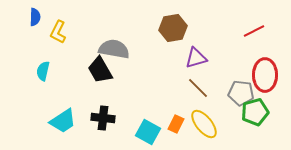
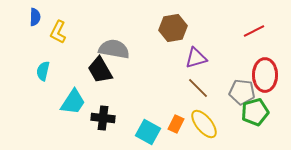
gray pentagon: moved 1 px right, 1 px up
cyan trapezoid: moved 10 px right, 19 px up; rotated 24 degrees counterclockwise
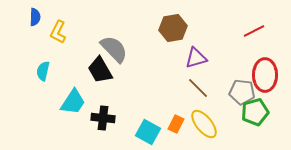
gray semicircle: rotated 36 degrees clockwise
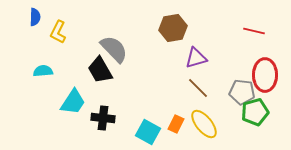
red line: rotated 40 degrees clockwise
cyan semicircle: rotated 72 degrees clockwise
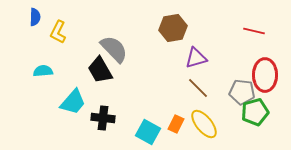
cyan trapezoid: rotated 8 degrees clockwise
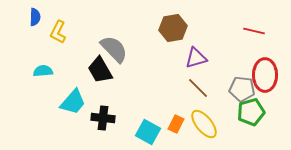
gray pentagon: moved 3 px up
green pentagon: moved 4 px left
